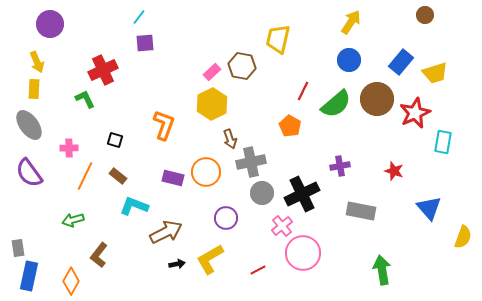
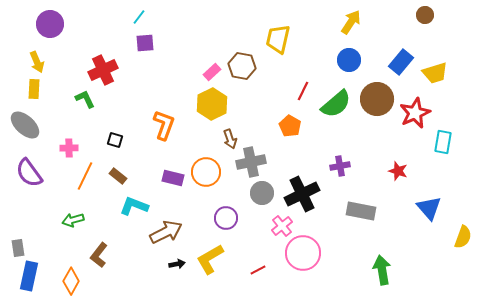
gray ellipse at (29, 125): moved 4 px left; rotated 12 degrees counterclockwise
red star at (394, 171): moved 4 px right
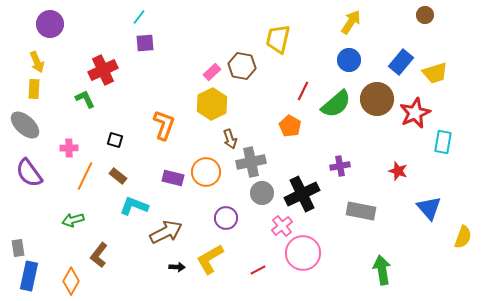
black arrow at (177, 264): moved 3 px down; rotated 14 degrees clockwise
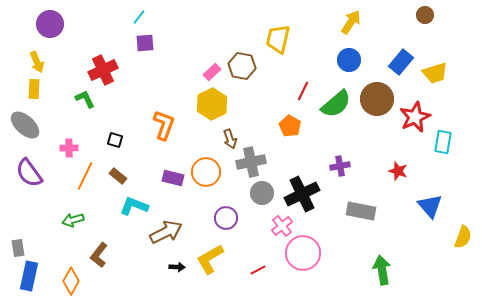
red star at (415, 113): moved 4 px down
blue triangle at (429, 208): moved 1 px right, 2 px up
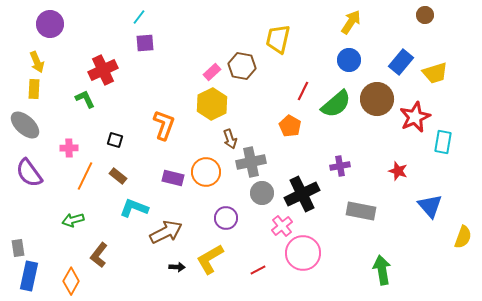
cyan L-shape at (134, 206): moved 2 px down
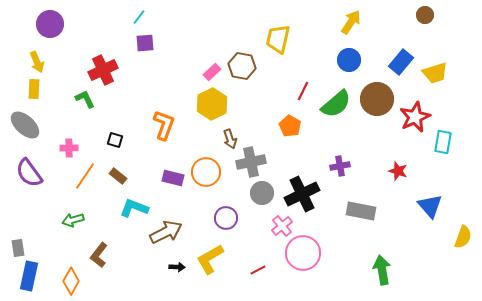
orange line at (85, 176): rotated 8 degrees clockwise
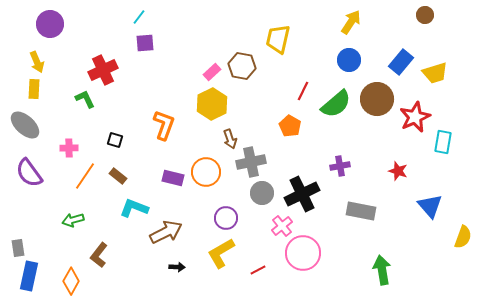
yellow L-shape at (210, 259): moved 11 px right, 6 px up
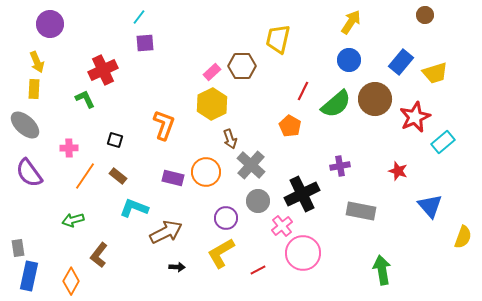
brown hexagon at (242, 66): rotated 12 degrees counterclockwise
brown circle at (377, 99): moved 2 px left
cyan rectangle at (443, 142): rotated 40 degrees clockwise
gray cross at (251, 162): moved 3 px down; rotated 36 degrees counterclockwise
gray circle at (262, 193): moved 4 px left, 8 px down
